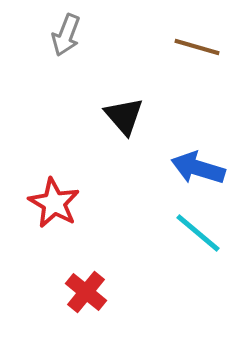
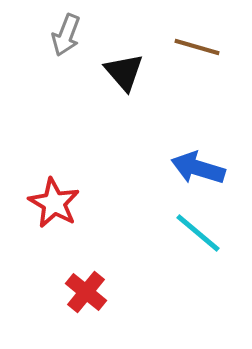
black triangle: moved 44 px up
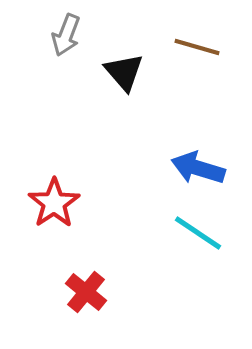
red star: rotated 9 degrees clockwise
cyan line: rotated 6 degrees counterclockwise
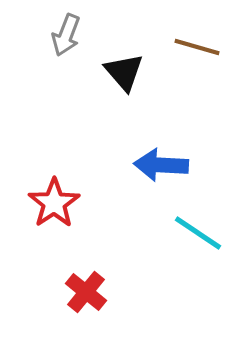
blue arrow: moved 37 px left, 3 px up; rotated 14 degrees counterclockwise
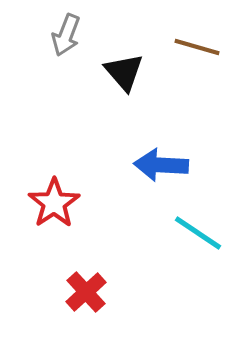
red cross: rotated 9 degrees clockwise
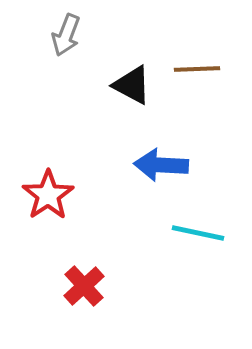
brown line: moved 22 px down; rotated 18 degrees counterclockwise
black triangle: moved 8 px right, 13 px down; rotated 21 degrees counterclockwise
red star: moved 6 px left, 8 px up
cyan line: rotated 22 degrees counterclockwise
red cross: moved 2 px left, 6 px up
